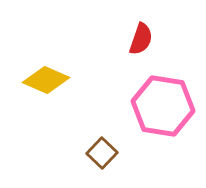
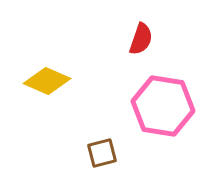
yellow diamond: moved 1 px right, 1 px down
brown square: rotated 32 degrees clockwise
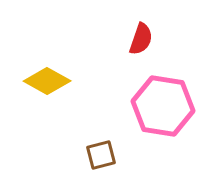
yellow diamond: rotated 6 degrees clockwise
brown square: moved 1 px left, 2 px down
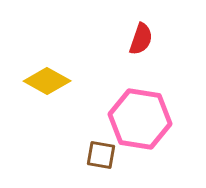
pink hexagon: moved 23 px left, 13 px down
brown square: rotated 24 degrees clockwise
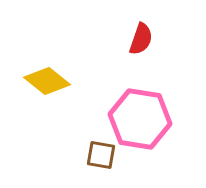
yellow diamond: rotated 9 degrees clockwise
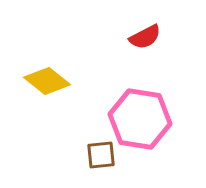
red semicircle: moved 4 px right, 2 px up; rotated 44 degrees clockwise
brown square: rotated 16 degrees counterclockwise
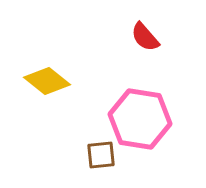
red semicircle: rotated 76 degrees clockwise
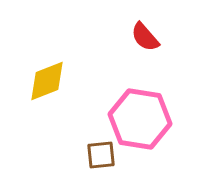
yellow diamond: rotated 60 degrees counterclockwise
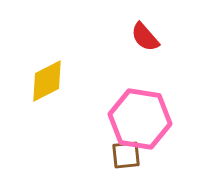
yellow diamond: rotated 6 degrees counterclockwise
brown square: moved 25 px right
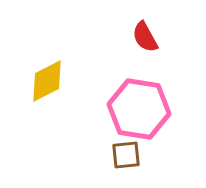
red semicircle: rotated 12 degrees clockwise
pink hexagon: moved 1 px left, 10 px up
